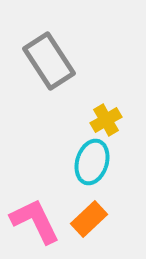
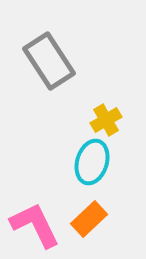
pink L-shape: moved 4 px down
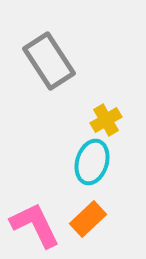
orange rectangle: moved 1 px left
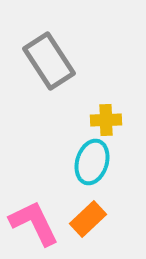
yellow cross: rotated 28 degrees clockwise
pink L-shape: moved 1 px left, 2 px up
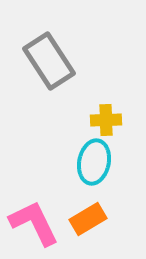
cyan ellipse: moved 2 px right; rotated 6 degrees counterclockwise
orange rectangle: rotated 12 degrees clockwise
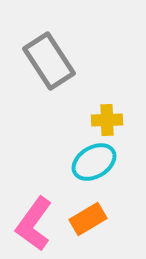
yellow cross: moved 1 px right
cyan ellipse: rotated 48 degrees clockwise
pink L-shape: moved 1 px down; rotated 118 degrees counterclockwise
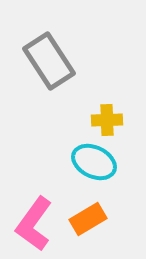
cyan ellipse: rotated 57 degrees clockwise
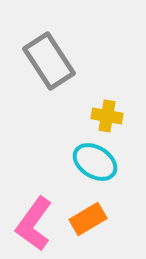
yellow cross: moved 4 px up; rotated 12 degrees clockwise
cyan ellipse: moved 1 px right; rotated 6 degrees clockwise
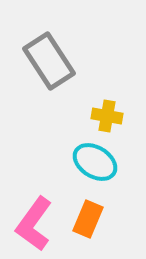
orange rectangle: rotated 36 degrees counterclockwise
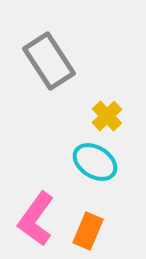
yellow cross: rotated 36 degrees clockwise
orange rectangle: moved 12 px down
pink L-shape: moved 2 px right, 5 px up
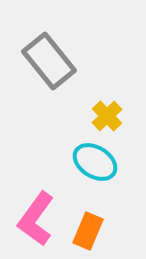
gray rectangle: rotated 6 degrees counterclockwise
